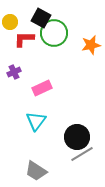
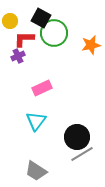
yellow circle: moved 1 px up
purple cross: moved 4 px right, 16 px up
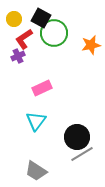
yellow circle: moved 4 px right, 2 px up
red L-shape: rotated 35 degrees counterclockwise
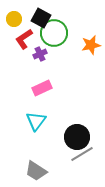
purple cross: moved 22 px right, 2 px up
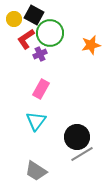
black square: moved 7 px left, 3 px up
green circle: moved 4 px left
red L-shape: moved 2 px right
pink rectangle: moved 1 px left, 1 px down; rotated 36 degrees counterclockwise
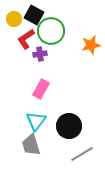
green circle: moved 1 px right, 2 px up
purple cross: rotated 16 degrees clockwise
black circle: moved 8 px left, 11 px up
gray trapezoid: moved 5 px left, 26 px up; rotated 40 degrees clockwise
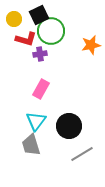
black square: moved 5 px right; rotated 36 degrees clockwise
red L-shape: rotated 130 degrees counterclockwise
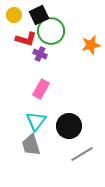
yellow circle: moved 4 px up
purple cross: rotated 32 degrees clockwise
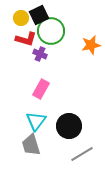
yellow circle: moved 7 px right, 3 px down
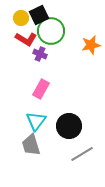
red L-shape: rotated 15 degrees clockwise
